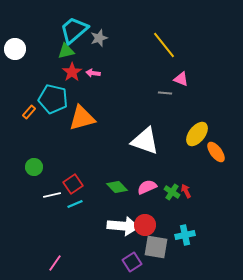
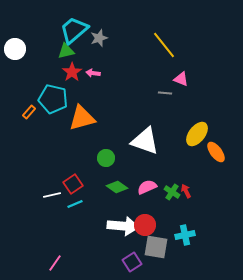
green circle: moved 72 px right, 9 px up
green diamond: rotated 10 degrees counterclockwise
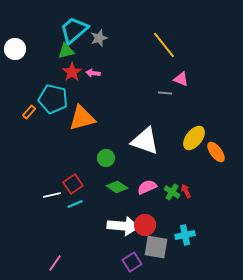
yellow ellipse: moved 3 px left, 4 px down
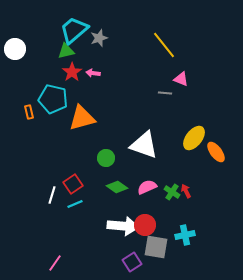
orange rectangle: rotated 56 degrees counterclockwise
white triangle: moved 1 px left, 4 px down
white line: rotated 60 degrees counterclockwise
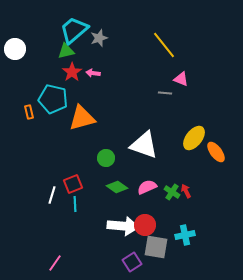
red square: rotated 12 degrees clockwise
cyan line: rotated 70 degrees counterclockwise
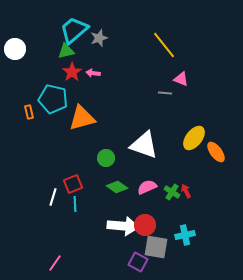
white line: moved 1 px right, 2 px down
purple square: moved 6 px right; rotated 30 degrees counterclockwise
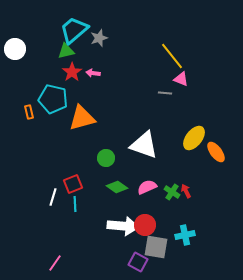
yellow line: moved 8 px right, 11 px down
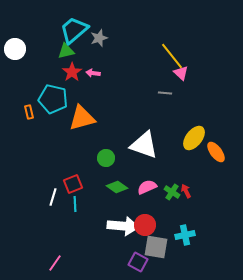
pink triangle: moved 6 px up; rotated 21 degrees clockwise
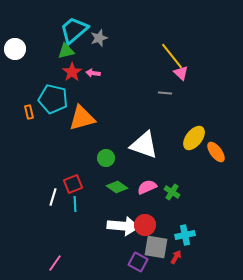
red arrow: moved 10 px left, 66 px down; rotated 56 degrees clockwise
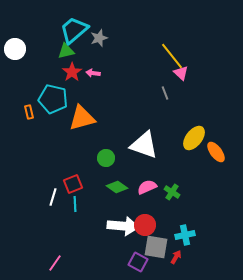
gray line: rotated 64 degrees clockwise
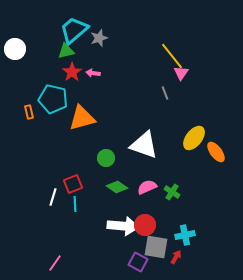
pink triangle: rotated 21 degrees clockwise
